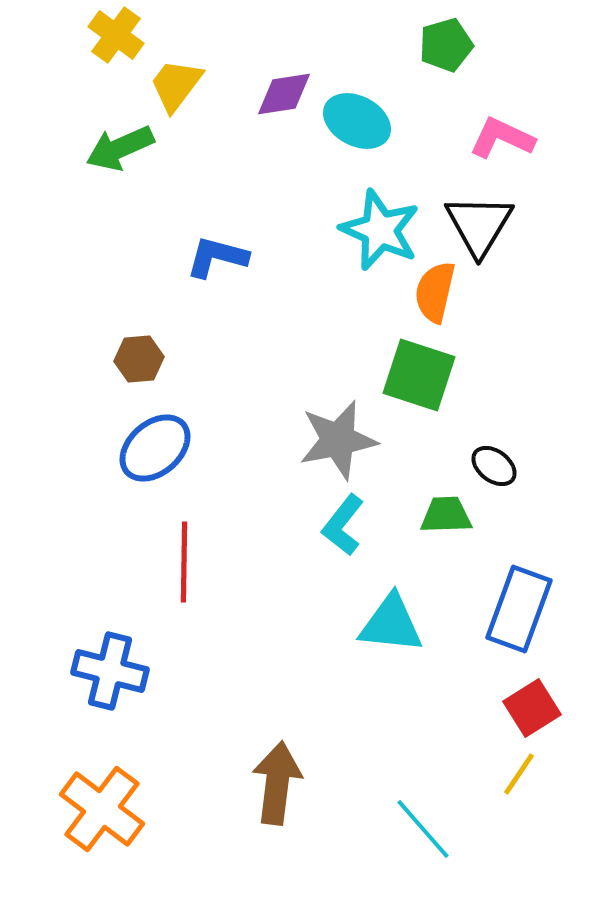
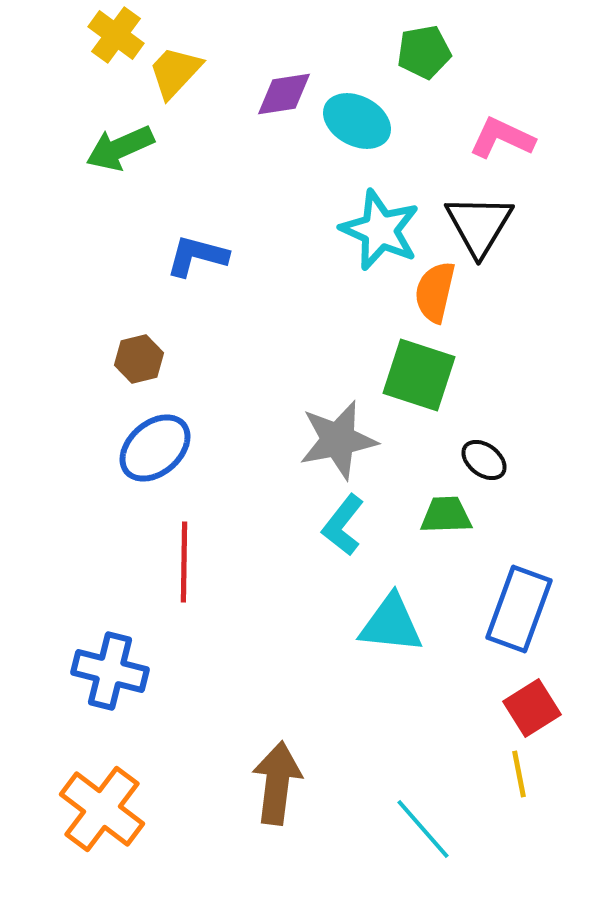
green pentagon: moved 22 px left, 7 px down; rotated 6 degrees clockwise
yellow trapezoid: moved 1 px left, 13 px up; rotated 6 degrees clockwise
blue L-shape: moved 20 px left, 1 px up
brown hexagon: rotated 9 degrees counterclockwise
black ellipse: moved 10 px left, 6 px up
yellow line: rotated 45 degrees counterclockwise
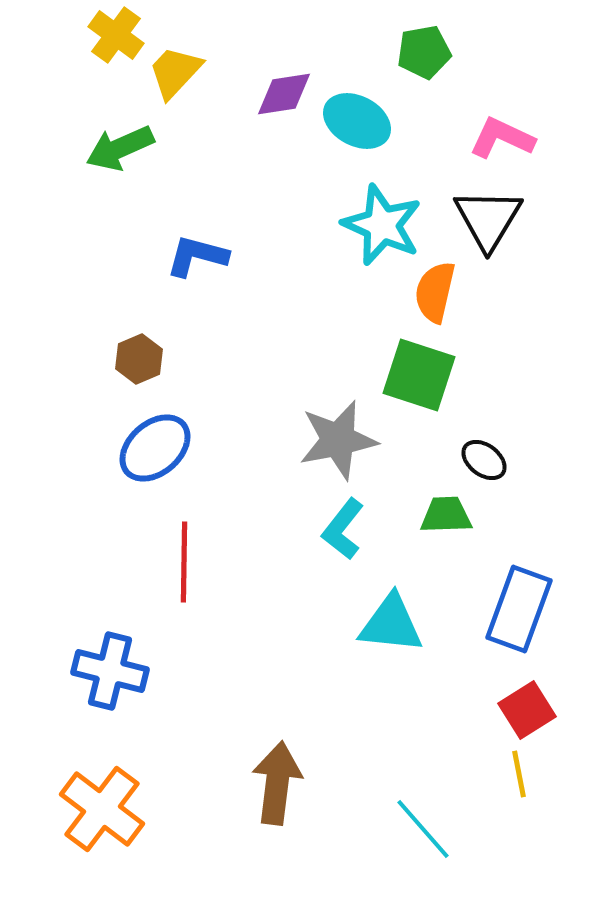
black triangle: moved 9 px right, 6 px up
cyan star: moved 2 px right, 5 px up
brown hexagon: rotated 9 degrees counterclockwise
cyan L-shape: moved 4 px down
red square: moved 5 px left, 2 px down
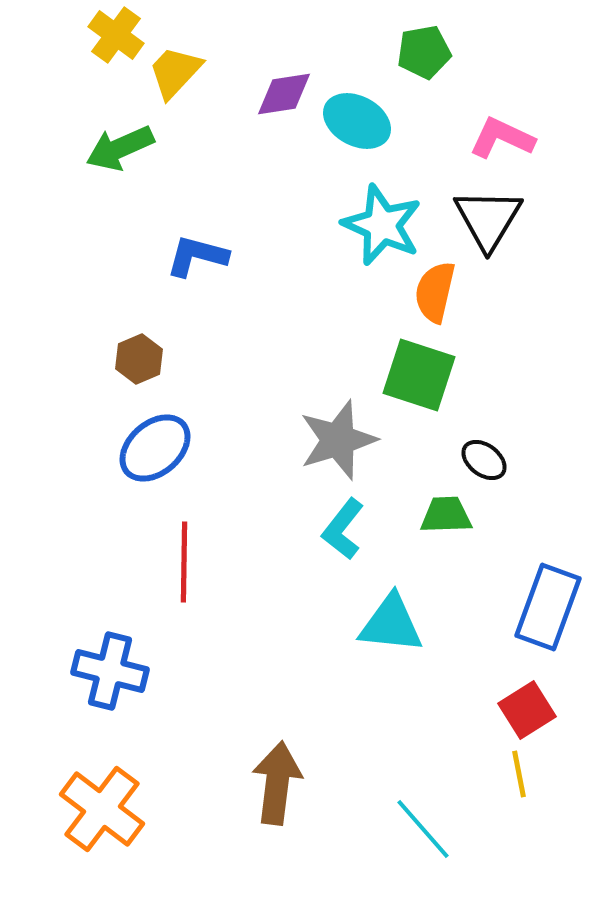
gray star: rotated 6 degrees counterclockwise
blue rectangle: moved 29 px right, 2 px up
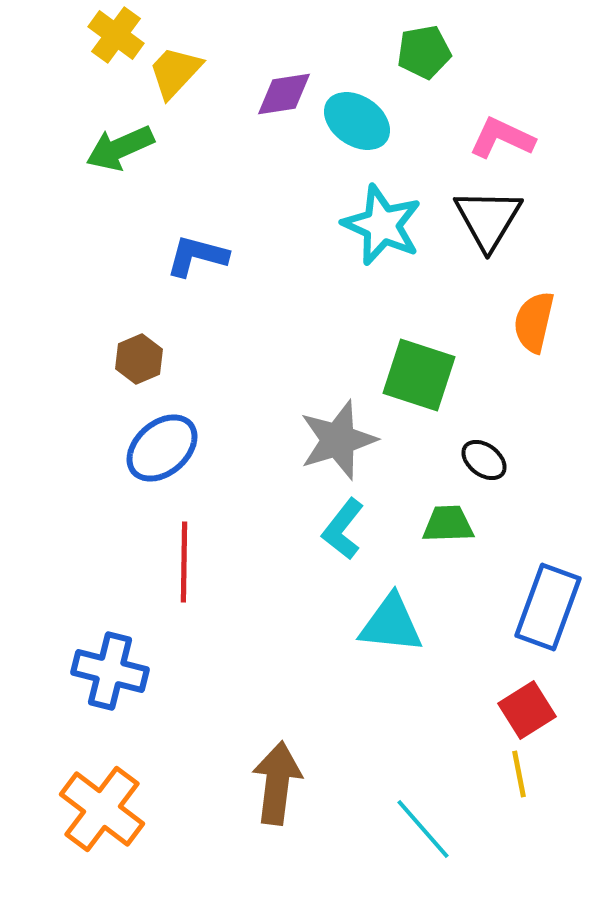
cyan ellipse: rotated 6 degrees clockwise
orange semicircle: moved 99 px right, 30 px down
blue ellipse: moved 7 px right
green trapezoid: moved 2 px right, 9 px down
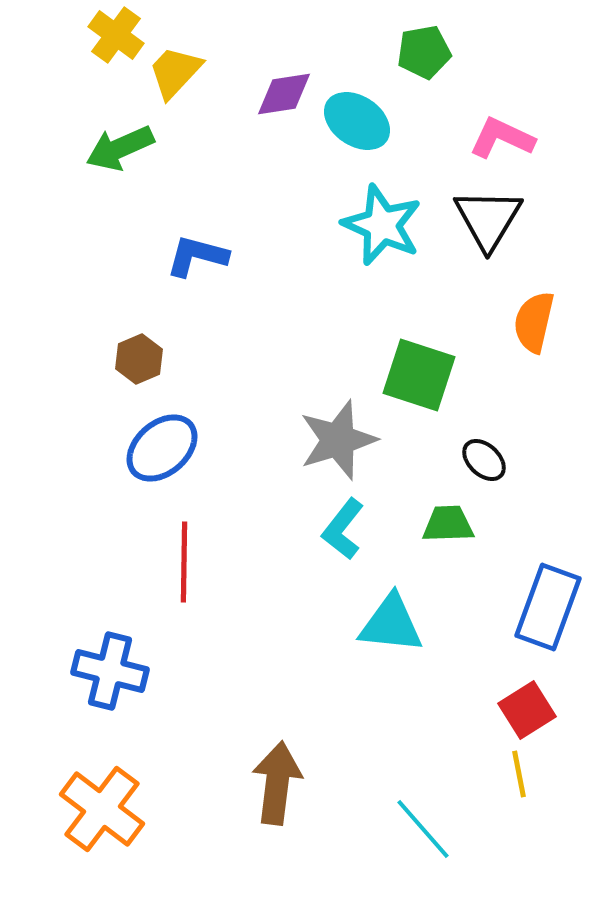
black ellipse: rotated 6 degrees clockwise
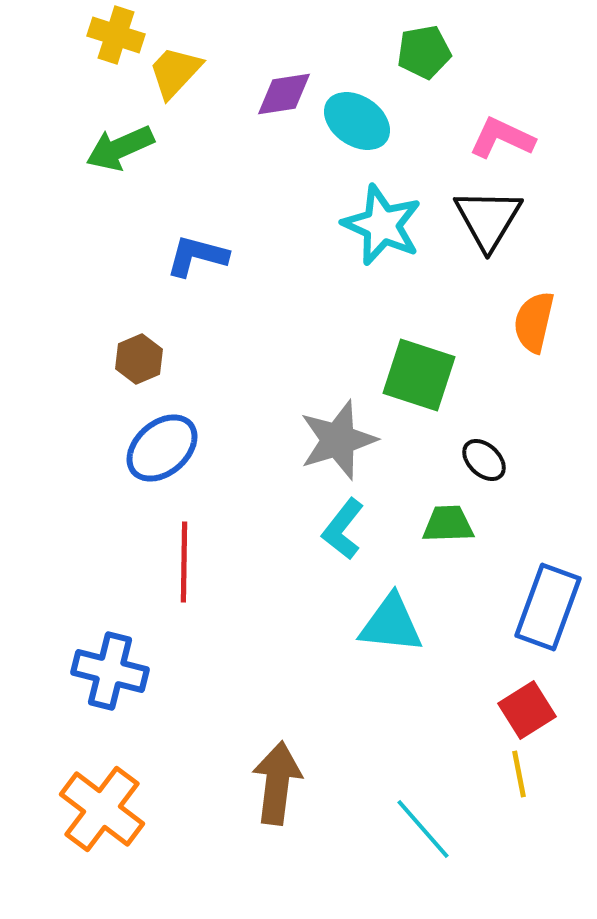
yellow cross: rotated 18 degrees counterclockwise
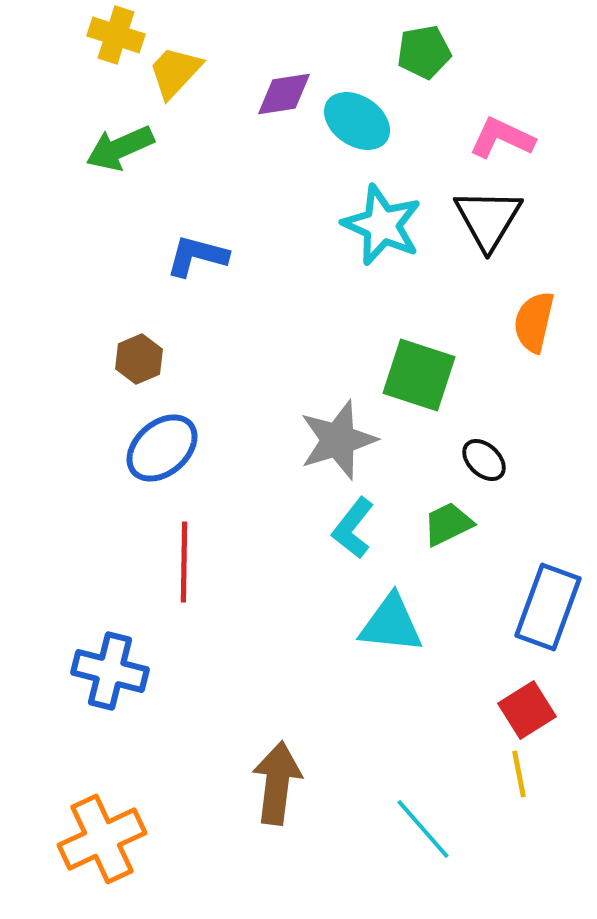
green trapezoid: rotated 24 degrees counterclockwise
cyan L-shape: moved 10 px right, 1 px up
orange cross: moved 30 px down; rotated 28 degrees clockwise
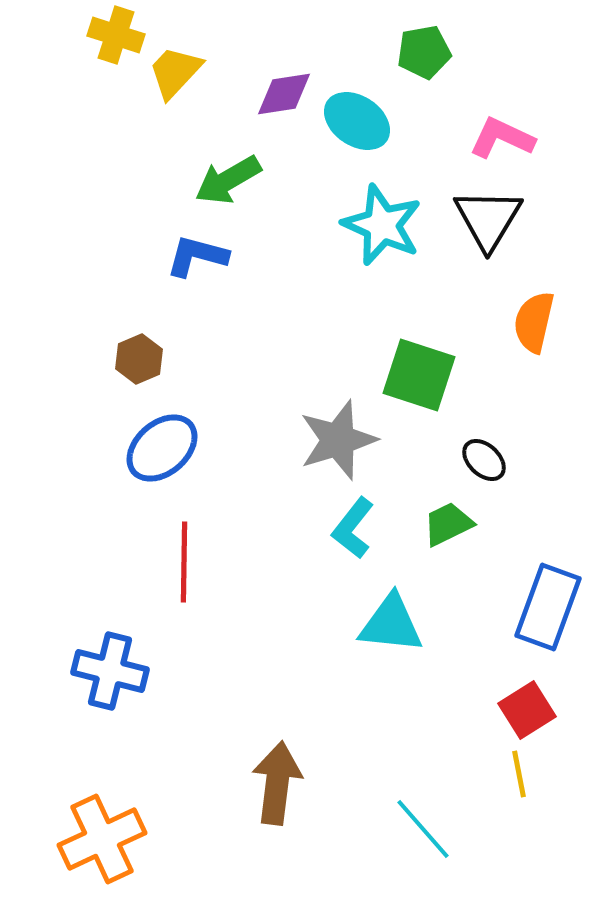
green arrow: moved 108 px right, 32 px down; rotated 6 degrees counterclockwise
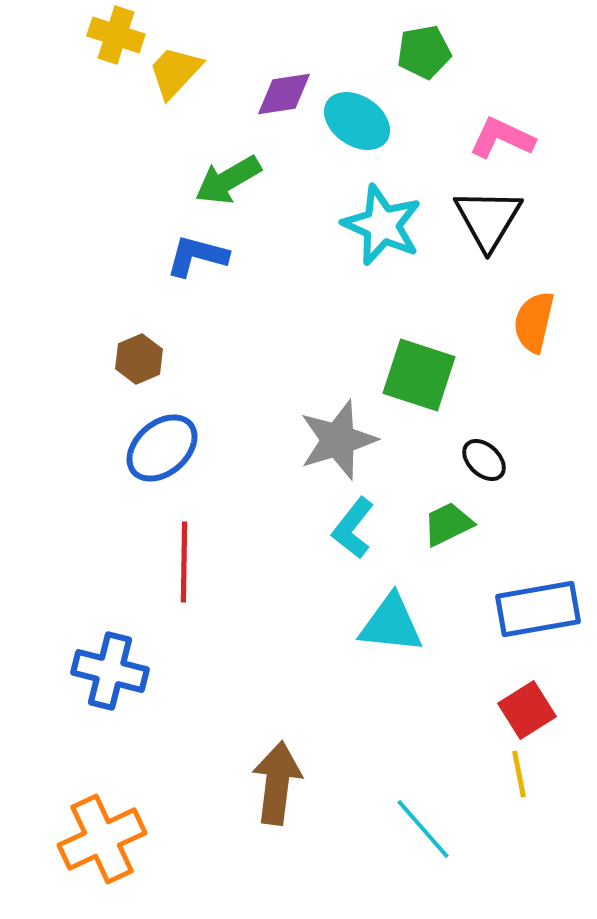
blue rectangle: moved 10 px left, 2 px down; rotated 60 degrees clockwise
